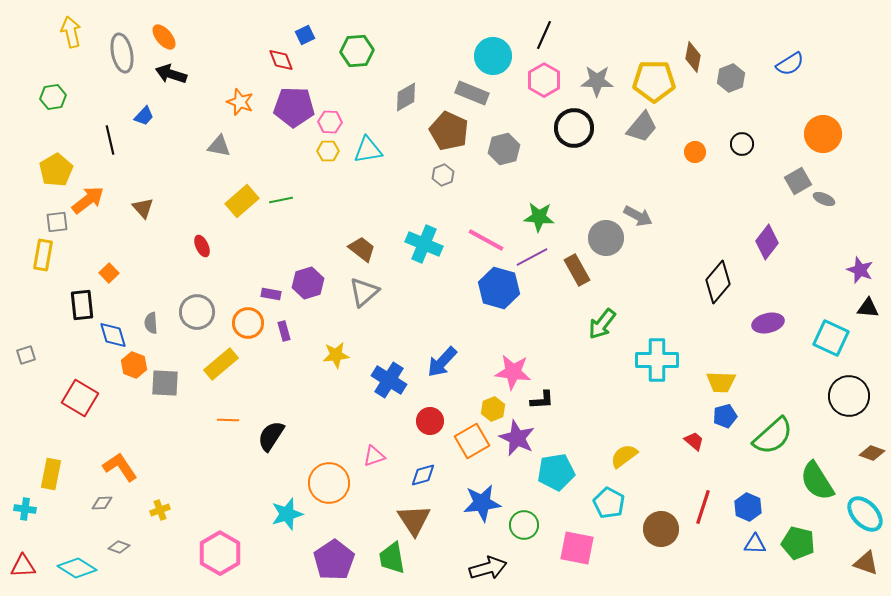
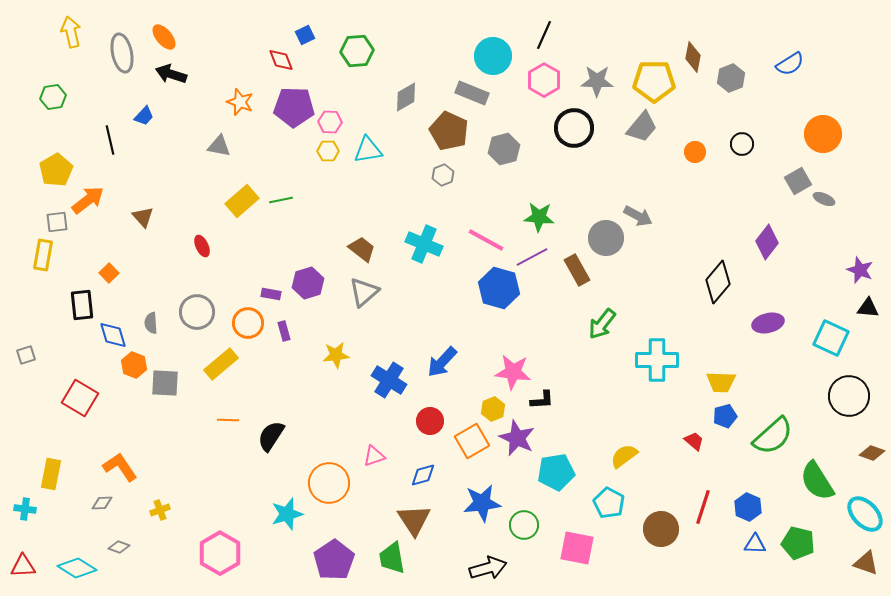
brown triangle at (143, 208): moved 9 px down
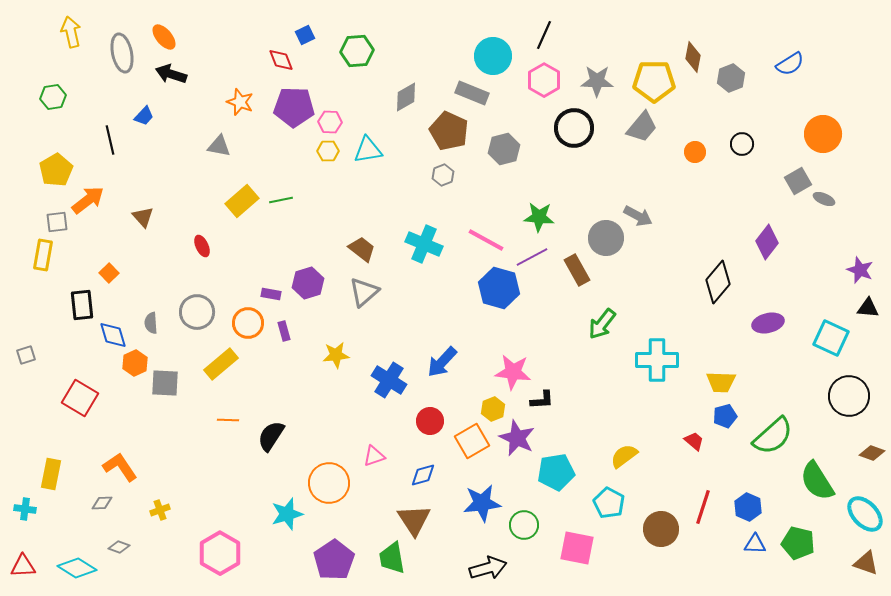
orange hexagon at (134, 365): moved 1 px right, 2 px up; rotated 15 degrees clockwise
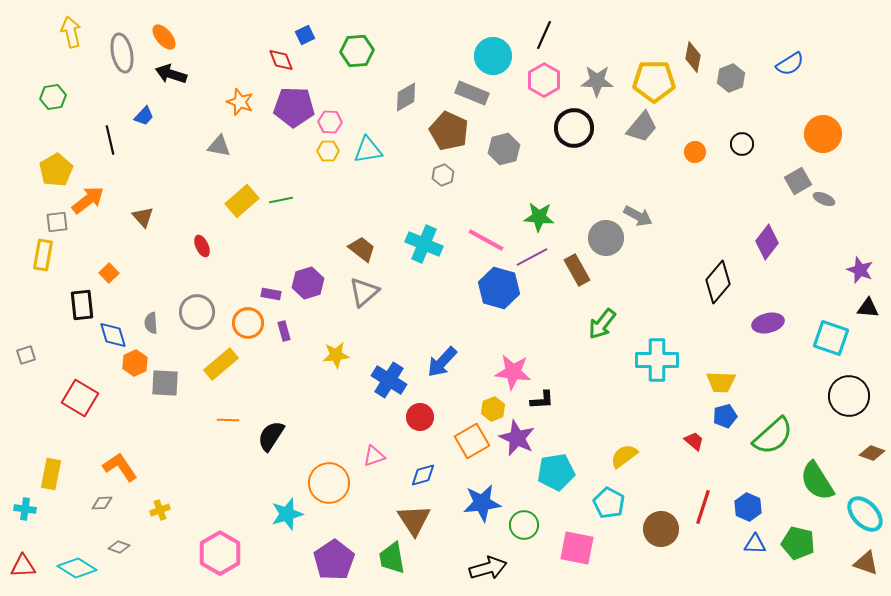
cyan square at (831, 338): rotated 6 degrees counterclockwise
red circle at (430, 421): moved 10 px left, 4 px up
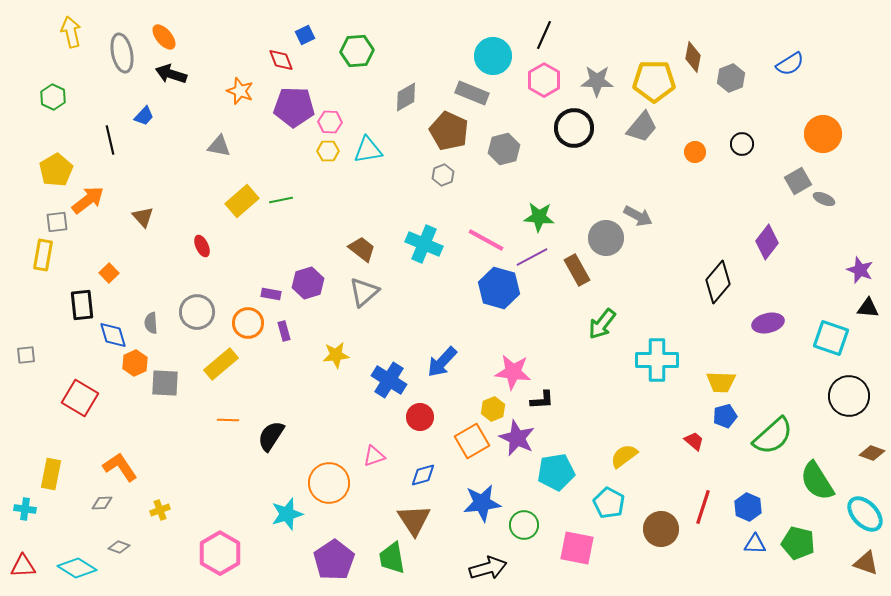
green hexagon at (53, 97): rotated 25 degrees counterclockwise
orange star at (240, 102): moved 11 px up
gray square at (26, 355): rotated 12 degrees clockwise
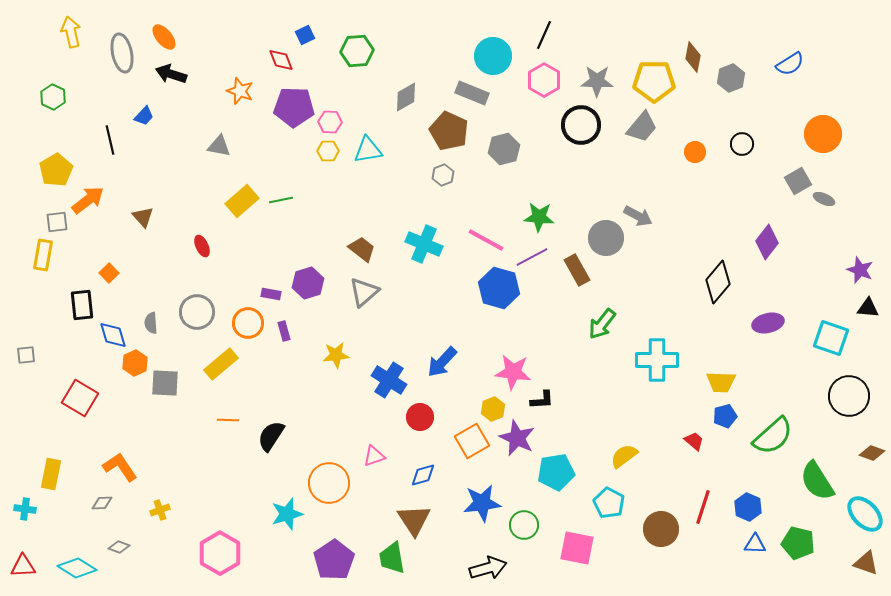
black circle at (574, 128): moved 7 px right, 3 px up
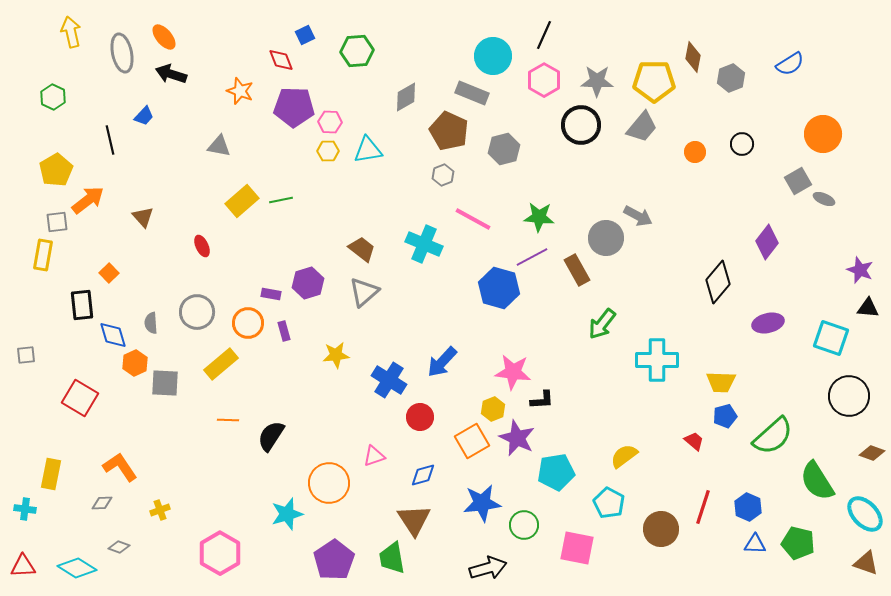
pink line at (486, 240): moved 13 px left, 21 px up
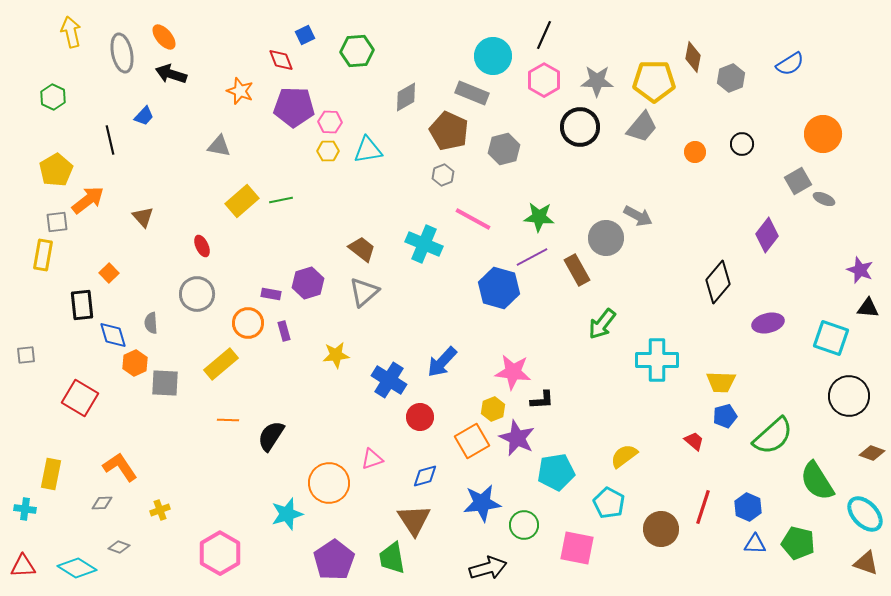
black circle at (581, 125): moved 1 px left, 2 px down
purple diamond at (767, 242): moved 7 px up
gray circle at (197, 312): moved 18 px up
pink triangle at (374, 456): moved 2 px left, 3 px down
blue diamond at (423, 475): moved 2 px right, 1 px down
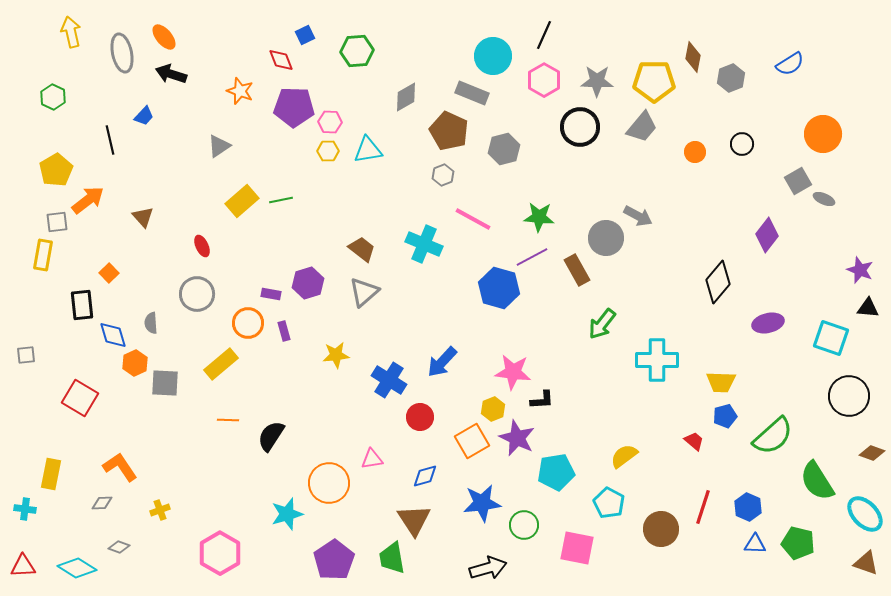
gray triangle at (219, 146): rotated 45 degrees counterclockwise
pink triangle at (372, 459): rotated 10 degrees clockwise
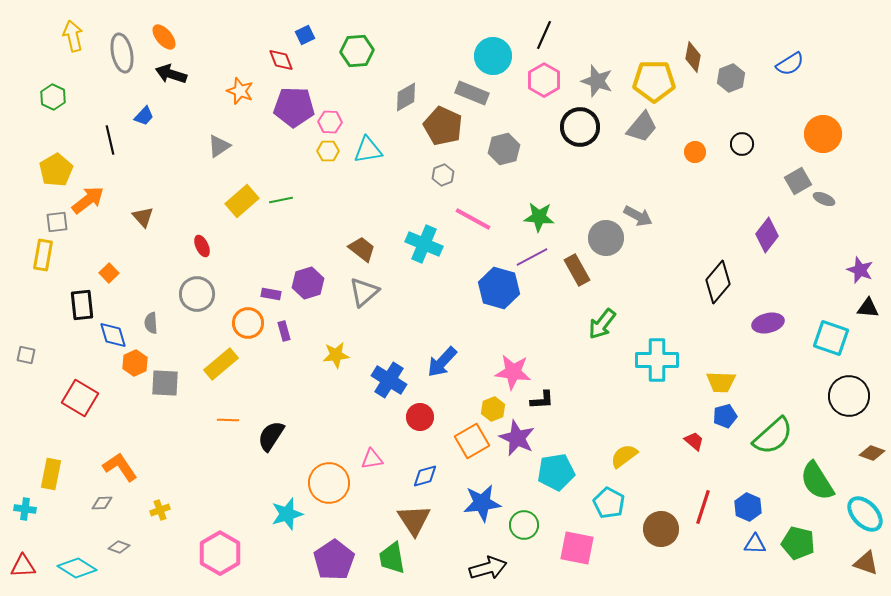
yellow arrow at (71, 32): moved 2 px right, 4 px down
gray star at (597, 81): rotated 16 degrees clockwise
brown pentagon at (449, 131): moved 6 px left, 5 px up
gray square at (26, 355): rotated 18 degrees clockwise
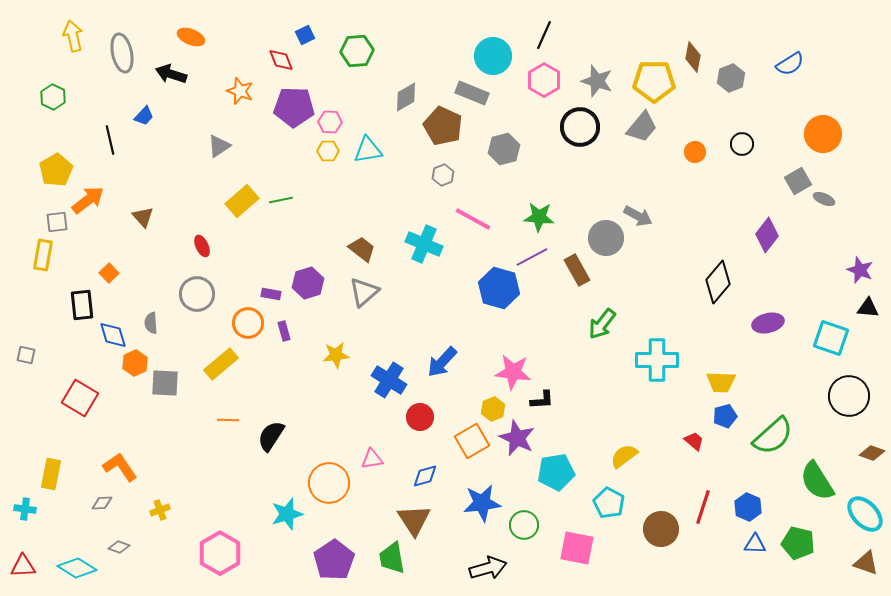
orange ellipse at (164, 37): moved 27 px right; rotated 28 degrees counterclockwise
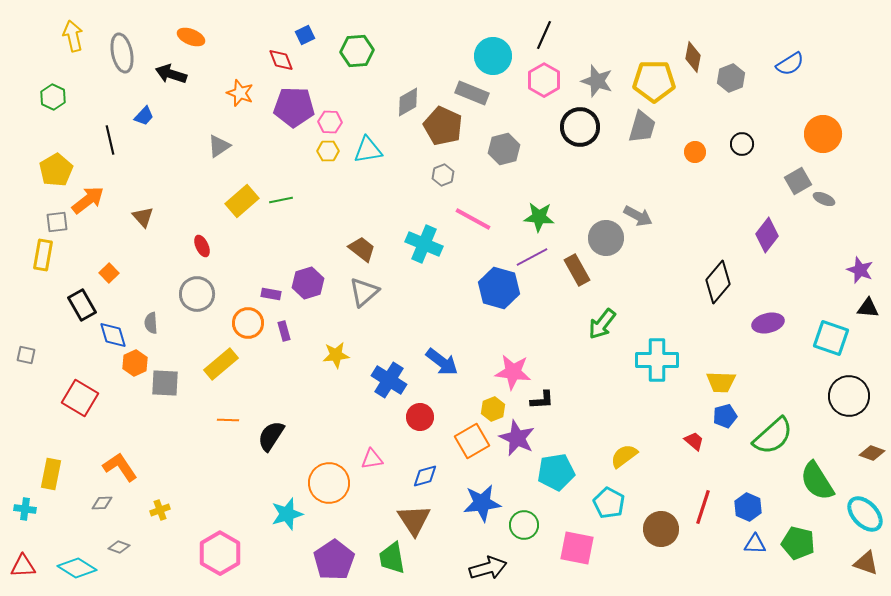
orange star at (240, 91): moved 2 px down
gray diamond at (406, 97): moved 2 px right, 5 px down
gray trapezoid at (642, 127): rotated 24 degrees counterclockwise
black rectangle at (82, 305): rotated 24 degrees counterclockwise
blue arrow at (442, 362): rotated 96 degrees counterclockwise
